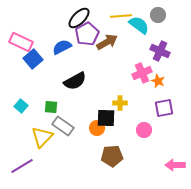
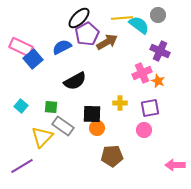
yellow line: moved 1 px right, 2 px down
pink rectangle: moved 5 px down
purple square: moved 14 px left
black square: moved 14 px left, 4 px up
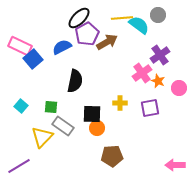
pink rectangle: moved 1 px left, 1 px up
purple cross: moved 4 px down; rotated 30 degrees clockwise
pink cross: rotated 12 degrees counterclockwise
black semicircle: rotated 50 degrees counterclockwise
pink circle: moved 35 px right, 42 px up
purple line: moved 3 px left
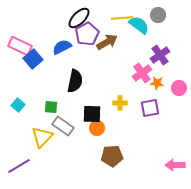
orange star: moved 1 px left, 2 px down; rotated 16 degrees counterclockwise
cyan square: moved 3 px left, 1 px up
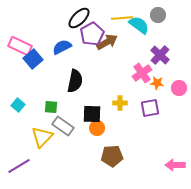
purple pentagon: moved 5 px right
purple cross: rotated 12 degrees counterclockwise
